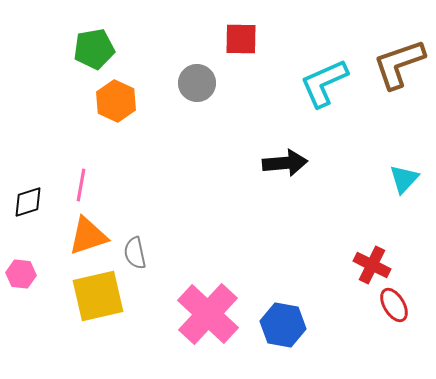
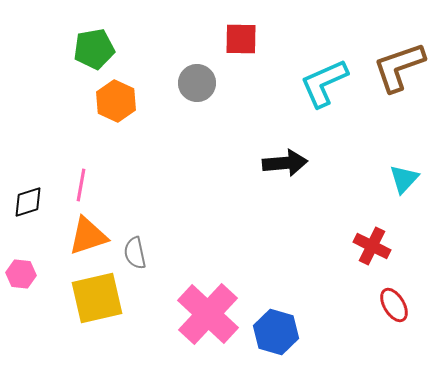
brown L-shape: moved 3 px down
red cross: moved 19 px up
yellow square: moved 1 px left, 2 px down
blue hexagon: moved 7 px left, 7 px down; rotated 6 degrees clockwise
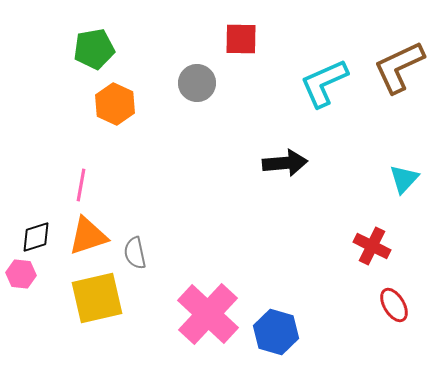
brown L-shape: rotated 6 degrees counterclockwise
orange hexagon: moved 1 px left, 3 px down
black diamond: moved 8 px right, 35 px down
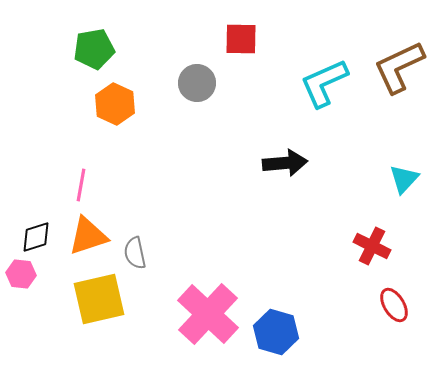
yellow square: moved 2 px right, 1 px down
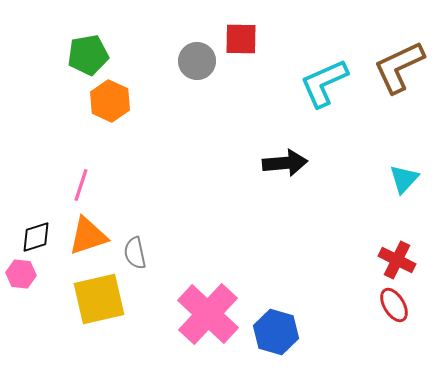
green pentagon: moved 6 px left, 6 px down
gray circle: moved 22 px up
orange hexagon: moved 5 px left, 3 px up
pink line: rotated 8 degrees clockwise
red cross: moved 25 px right, 14 px down
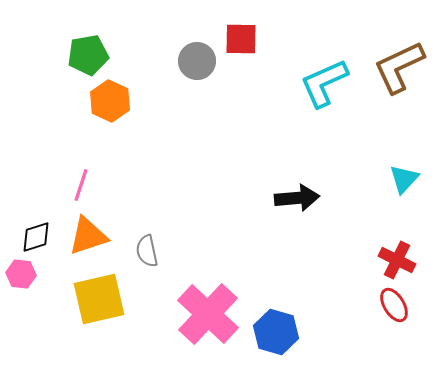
black arrow: moved 12 px right, 35 px down
gray semicircle: moved 12 px right, 2 px up
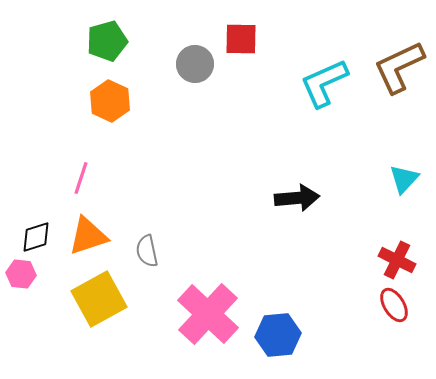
green pentagon: moved 19 px right, 14 px up; rotated 6 degrees counterclockwise
gray circle: moved 2 px left, 3 px down
pink line: moved 7 px up
yellow square: rotated 16 degrees counterclockwise
blue hexagon: moved 2 px right, 3 px down; rotated 21 degrees counterclockwise
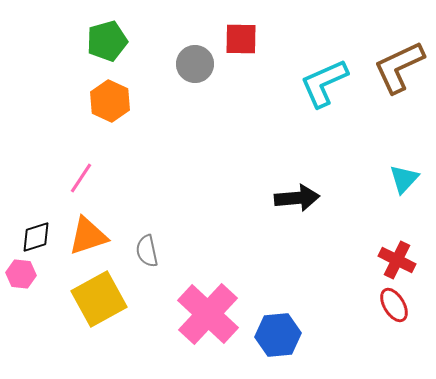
pink line: rotated 16 degrees clockwise
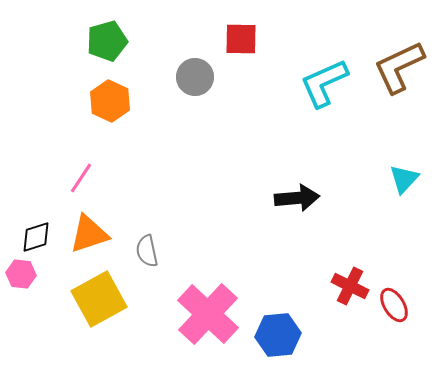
gray circle: moved 13 px down
orange triangle: moved 1 px right, 2 px up
red cross: moved 47 px left, 26 px down
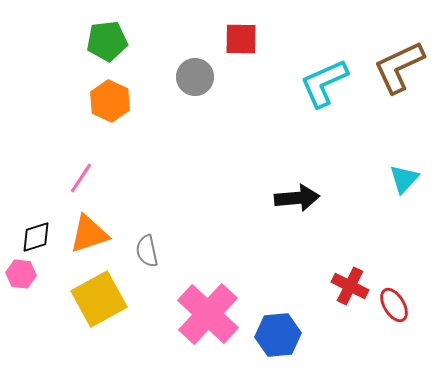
green pentagon: rotated 9 degrees clockwise
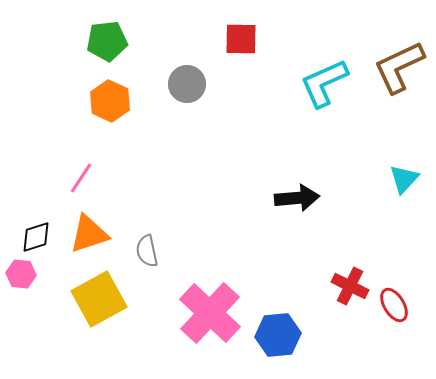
gray circle: moved 8 px left, 7 px down
pink cross: moved 2 px right, 1 px up
